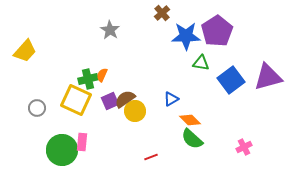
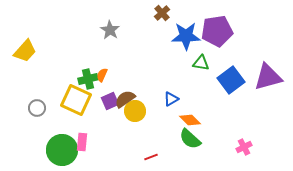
purple pentagon: rotated 24 degrees clockwise
green semicircle: moved 2 px left
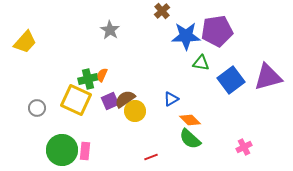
brown cross: moved 2 px up
yellow trapezoid: moved 9 px up
pink rectangle: moved 3 px right, 9 px down
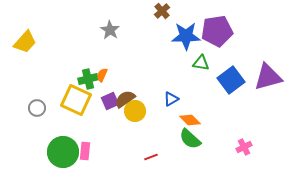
green circle: moved 1 px right, 2 px down
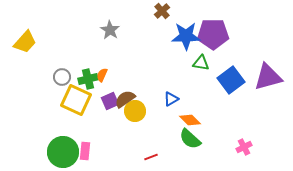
purple pentagon: moved 4 px left, 3 px down; rotated 8 degrees clockwise
gray circle: moved 25 px right, 31 px up
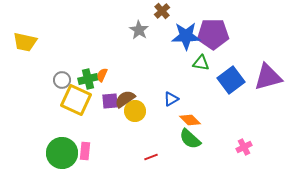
gray star: moved 29 px right
yellow trapezoid: rotated 60 degrees clockwise
gray circle: moved 3 px down
purple square: rotated 18 degrees clockwise
green circle: moved 1 px left, 1 px down
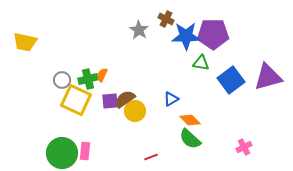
brown cross: moved 4 px right, 8 px down; rotated 21 degrees counterclockwise
